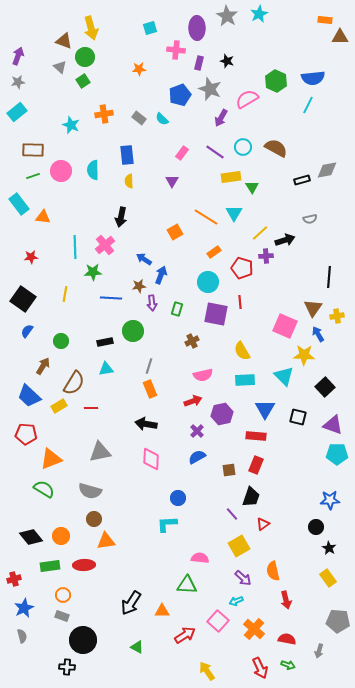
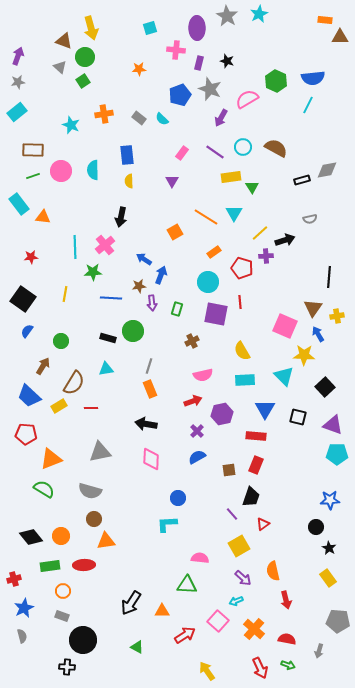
black rectangle at (105, 342): moved 3 px right, 4 px up; rotated 28 degrees clockwise
orange circle at (63, 595): moved 4 px up
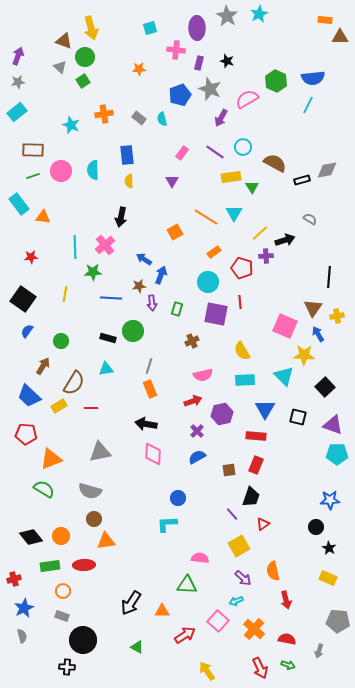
cyan semicircle at (162, 119): rotated 32 degrees clockwise
brown semicircle at (276, 148): moved 1 px left, 15 px down
gray semicircle at (310, 219): rotated 136 degrees counterclockwise
pink diamond at (151, 459): moved 2 px right, 5 px up
yellow rectangle at (328, 578): rotated 30 degrees counterclockwise
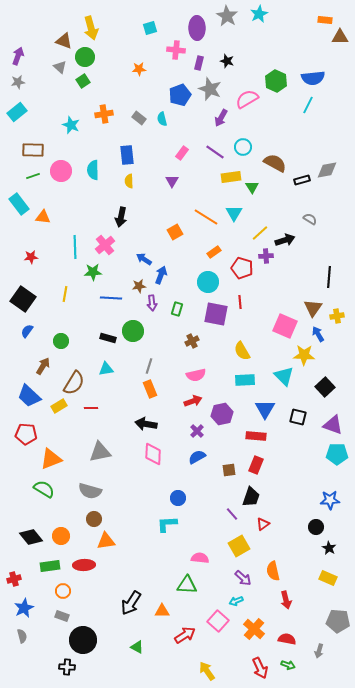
pink semicircle at (203, 375): moved 7 px left
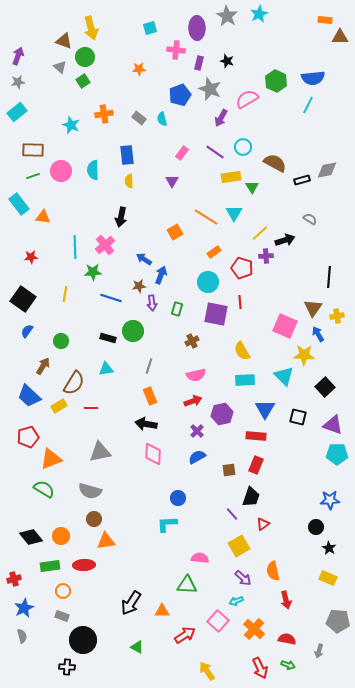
blue line at (111, 298): rotated 15 degrees clockwise
orange rectangle at (150, 389): moved 7 px down
red pentagon at (26, 434): moved 2 px right, 3 px down; rotated 20 degrees counterclockwise
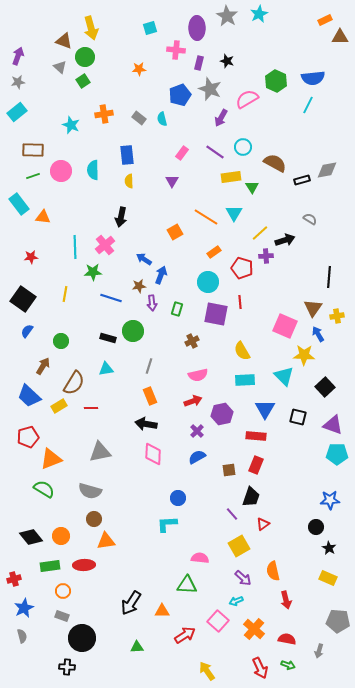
orange rectangle at (325, 20): rotated 32 degrees counterclockwise
pink semicircle at (196, 375): moved 2 px right
black circle at (83, 640): moved 1 px left, 2 px up
green triangle at (137, 647): rotated 32 degrees counterclockwise
